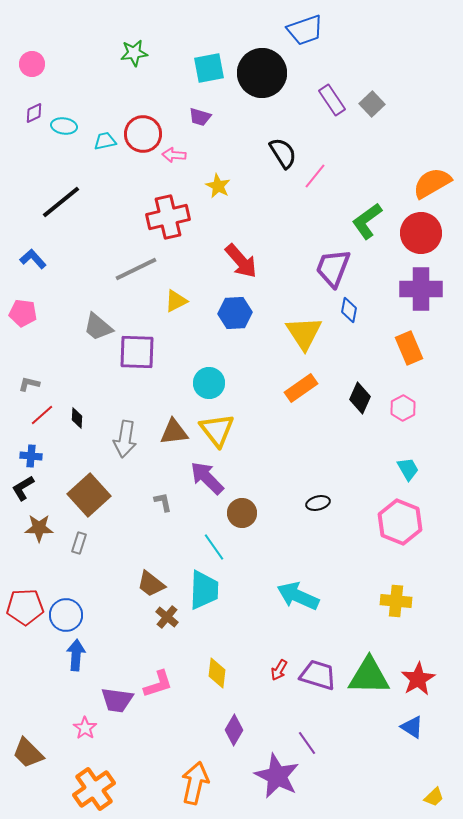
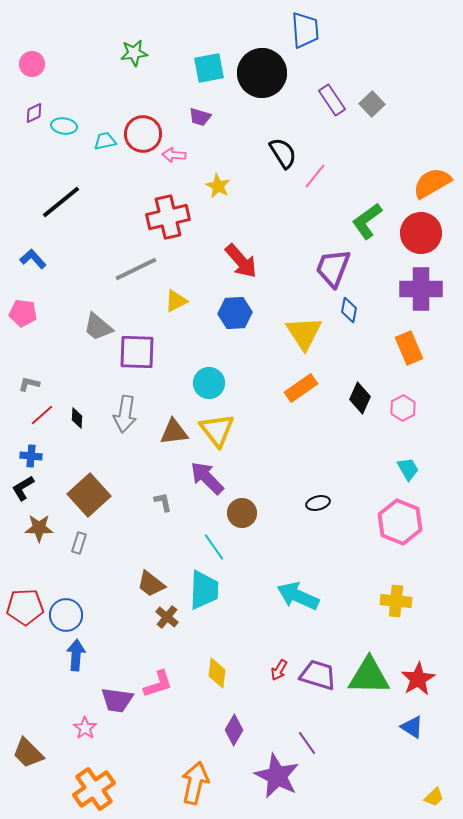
blue trapezoid at (305, 30): rotated 75 degrees counterclockwise
gray arrow at (125, 439): moved 25 px up
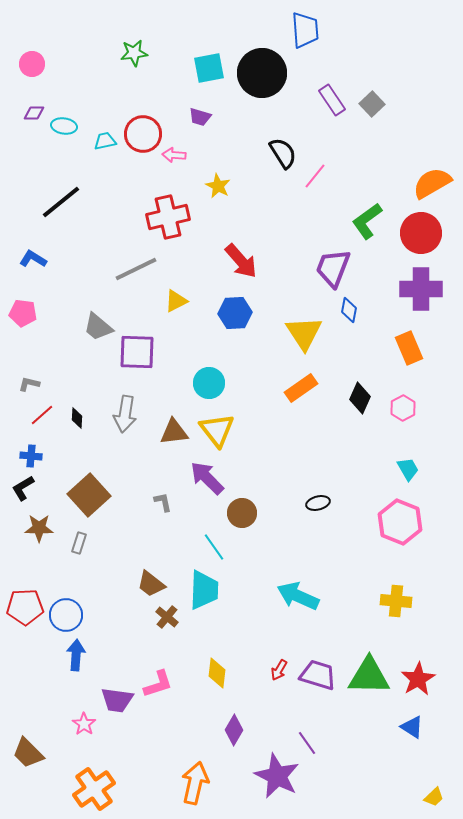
purple diamond at (34, 113): rotated 25 degrees clockwise
blue L-shape at (33, 259): rotated 16 degrees counterclockwise
pink star at (85, 728): moved 1 px left, 4 px up
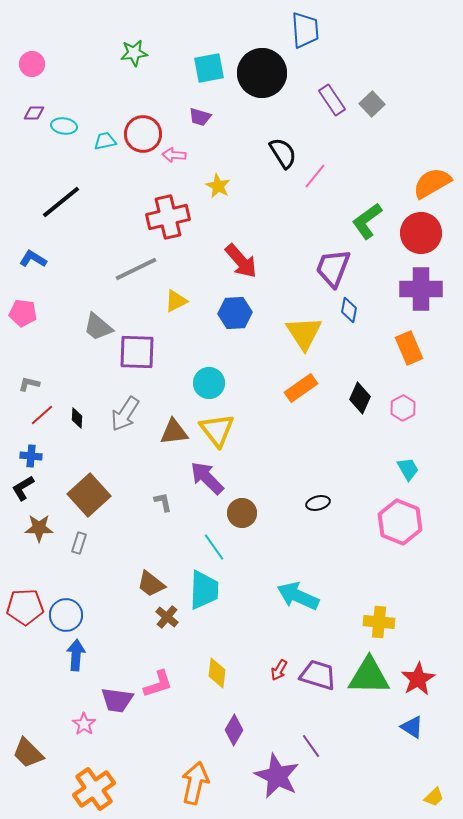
gray arrow at (125, 414): rotated 24 degrees clockwise
yellow cross at (396, 601): moved 17 px left, 21 px down
purple line at (307, 743): moved 4 px right, 3 px down
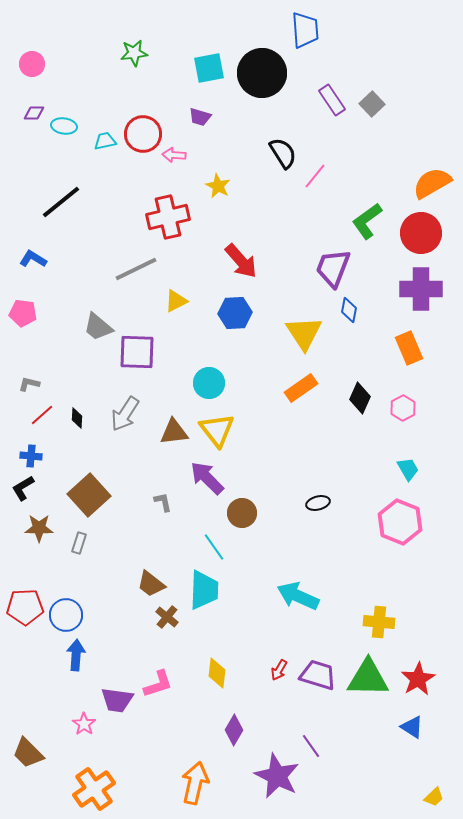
green triangle at (369, 676): moved 1 px left, 2 px down
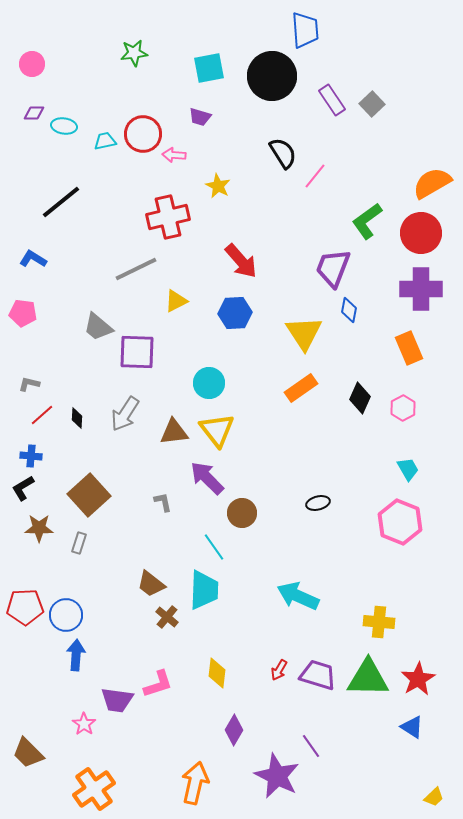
black circle at (262, 73): moved 10 px right, 3 px down
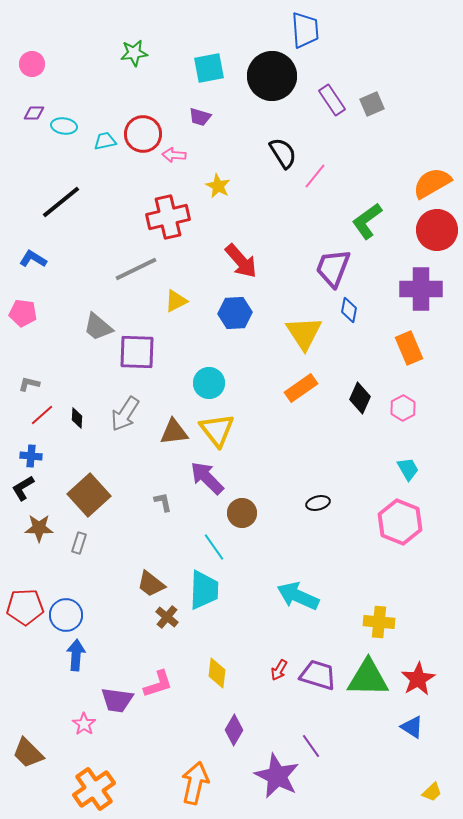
gray square at (372, 104): rotated 20 degrees clockwise
red circle at (421, 233): moved 16 px right, 3 px up
yellow trapezoid at (434, 797): moved 2 px left, 5 px up
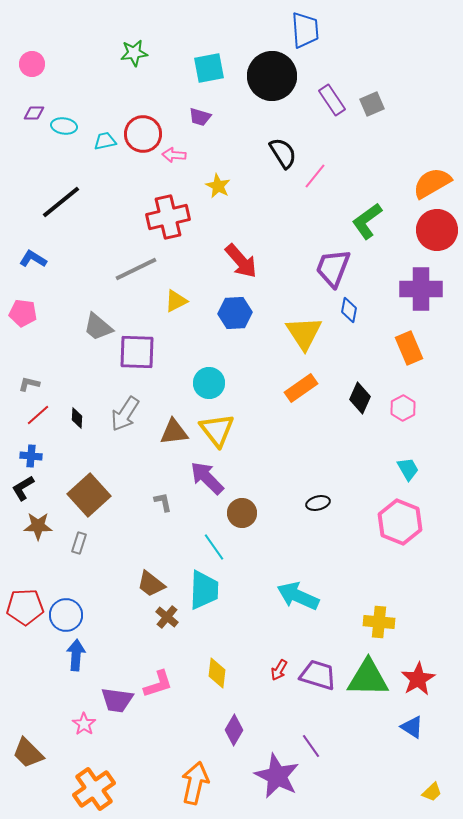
red line at (42, 415): moved 4 px left
brown star at (39, 528): moved 1 px left, 2 px up
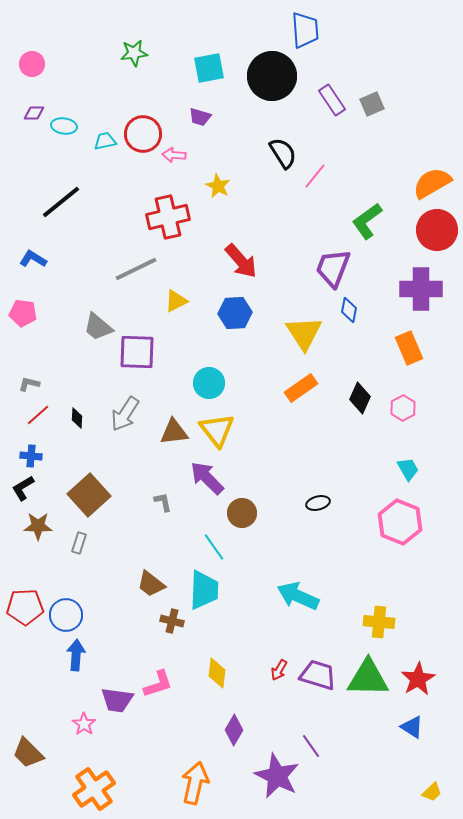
brown cross at (167, 617): moved 5 px right, 4 px down; rotated 25 degrees counterclockwise
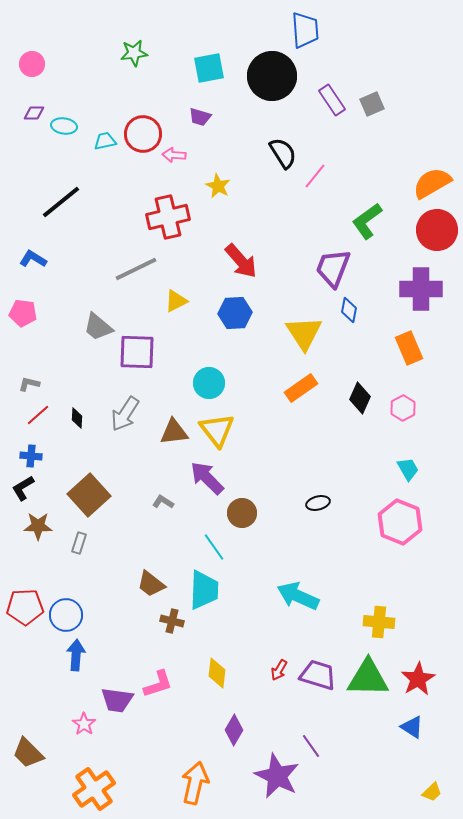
gray L-shape at (163, 502): rotated 45 degrees counterclockwise
